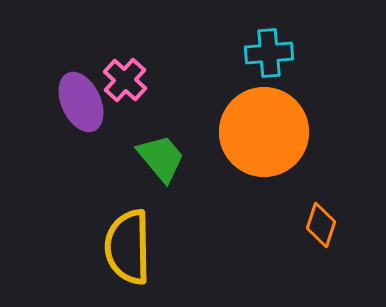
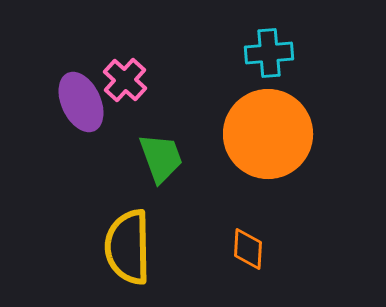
orange circle: moved 4 px right, 2 px down
green trapezoid: rotated 20 degrees clockwise
orange diamond: moved 73 px left, 24 px down; rotated 15 degrees counterclockwise
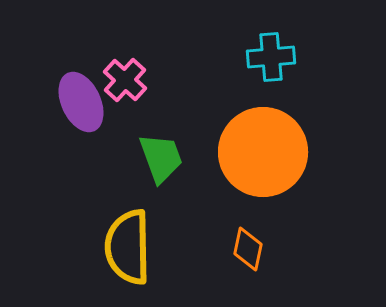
cyan cross: moved 2 px right, 4 px down
orange circle: moved 5 px left, 18 px down
orange diamond: rotated 9 degrees clockwise
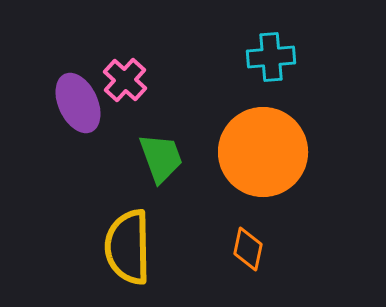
purple ellipse: moved 3 px left, 1 px down
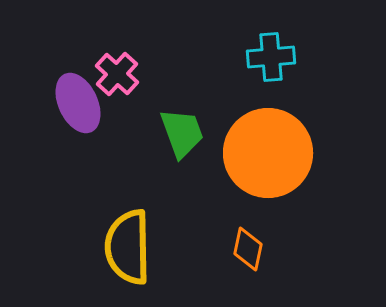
pink cross: moved 8 px left, 6 px up
orange circle: moved 5 px right, 1 px down
green trapezoid: moved 21 px right, 25 px up
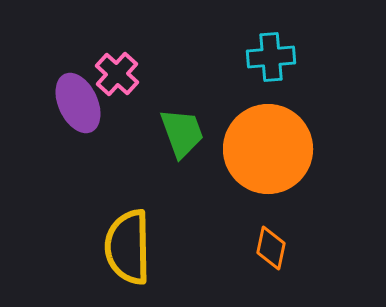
orange circle: moved 4 px up
orange diamond: moved 23 px right, 1 px up
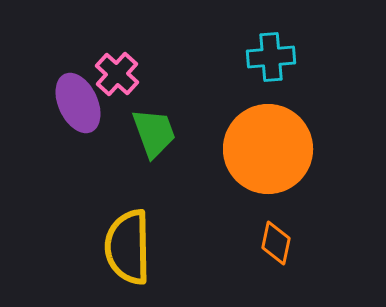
green trapezoid: moved 28 px left
orange diamond: moved 5 px right, 5 px up
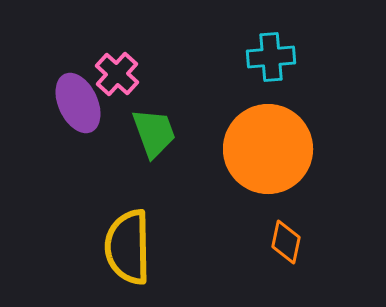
orange diamond: moved 10 px right, 1 px up
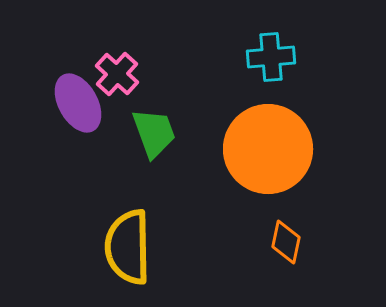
purple ellipse: rotated 4 degrees counterclockwise
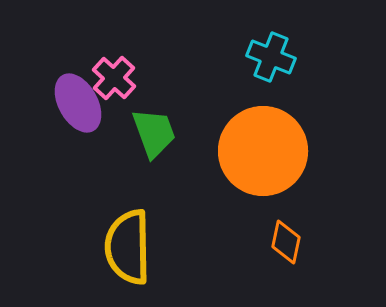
cyan cross: rotated 27 degrees clockwise
pink cross: moved 3 px left, 4 px down
orange circle: moved 5 px left, 2 px down
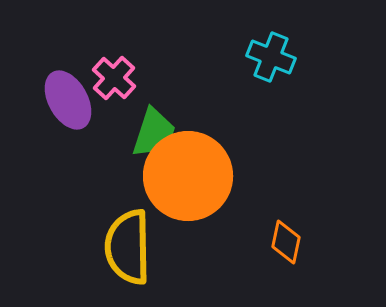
purple ellipse: moved 10 px left, 3 px up
green trapezoid: rotated 38 degrees clockwise
orange circle: moved 75 px left, 25 px down
